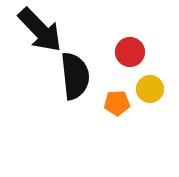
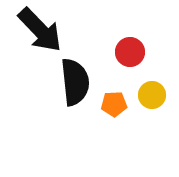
black semicircle: moved 6 px down
yellow circle: moved 2 px right, 6 px down
orange pentagon: moved 3 px left, 1 px down
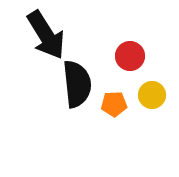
black arrow: moved 6 px right, 5 px down; rotated 12 degrees clockwise
red circle: moved 4 px down
black semicircle: moved 2 px right, 2 px down
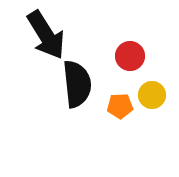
orange pentagon: moved 6 px right, 2 px down
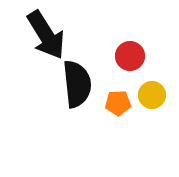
orange pentagon: moved 2 px left, 3 px up
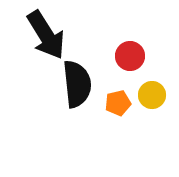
orange pentagon: rotated 10 degrees counterclockwise
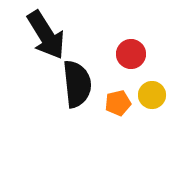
red circle: moved 1 px right, 2 px up
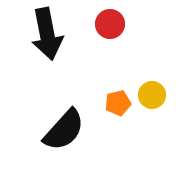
black arrow: moved 1 px right, 1 px up; rotated 21 degrees clockwise
red circle: moved 21 px left, 30 px up
black semicircle: moved 13 px left, 46 px down; rotated 48 degrees clockwise
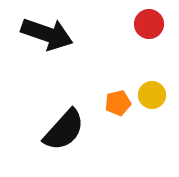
red circle: moved 39 px right
black arrow: rotated 60 degrees counterclockwise
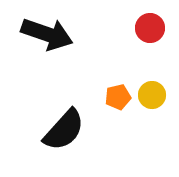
red circle: moved 1 px right, 4 px down
orange pentagon: moved 6 px up
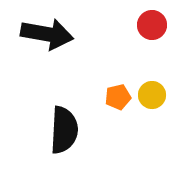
red circle: moved 2 px right, 3 px up
black arrow: rotated 9 degrees counterclockwise
black semicircle: rotated 39 degrees counterclockwise
